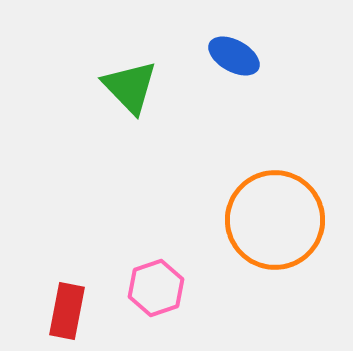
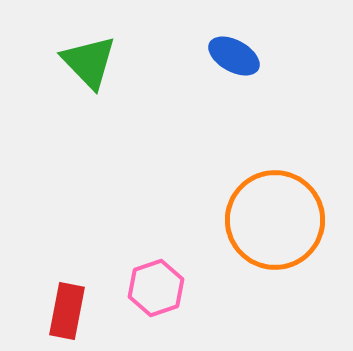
green triangle: moved 41 px left, 25 px up
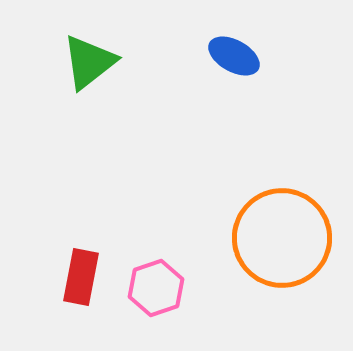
green triangle: rotated 36 degrees clockwise
orange circle: moved 7 px right, 18 px down
red rectangle: moved 14 px right, 34 px up
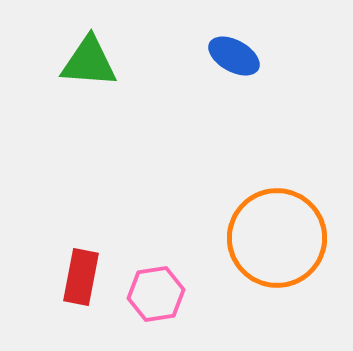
green triangle: rotated 42 degrees clockwise
orange circle: moved 5 px left
pink hexagon: moved 6 px down; rotated 10 degrees clockwise
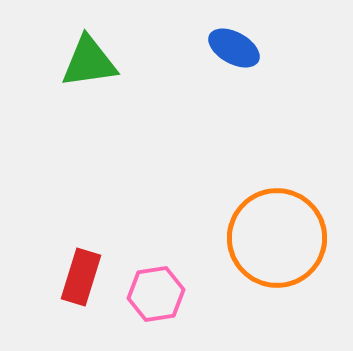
blue ellipse: moved 8 px up
green triangle: rotated 12 degrees counterclockwise
red rectangle: rotated 6 degrees clockwise
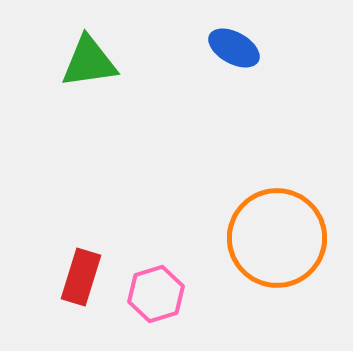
pink hexagon: rotated 8 degrees counterclockwise
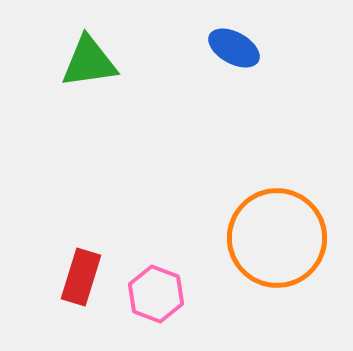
pink hexagon: rotated 22 degrees counterclockwise
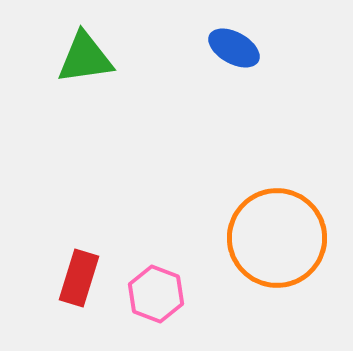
green triangle: moved 4 px left, 4 px up
red rectangle: moved 2 px left, 1 px down
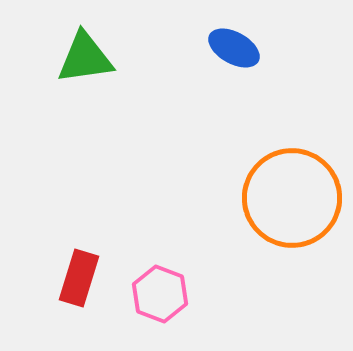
orange circle: moved 15 px right, 40 px up
pink hexagon: moved 4 px right
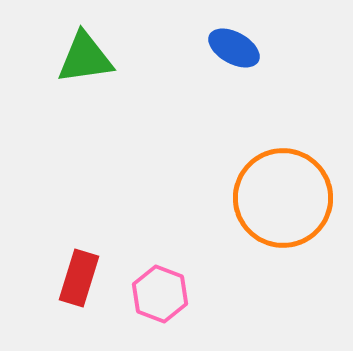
orange circle: moved 9 px left
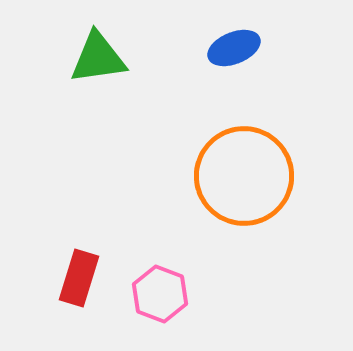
blue ellipse: rotated 51 degrees counterclockwise
green triangle: moved 13 px right
orange circle: moved 39 px left, 22 px up
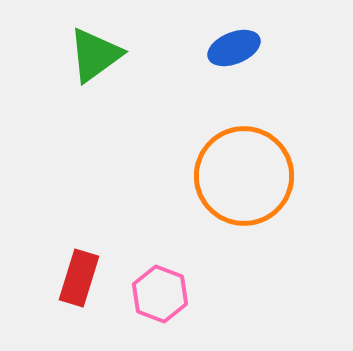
green triangle: moved 3 px left, 3 px up; rotated 28 degrees counterclockwise
